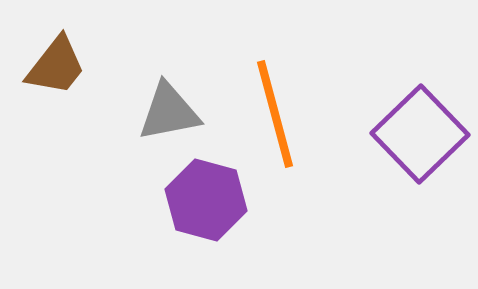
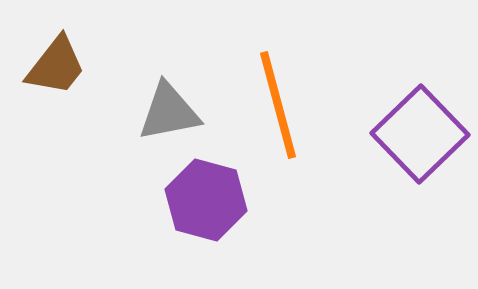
orange line: moved 3 px right, 9 px up
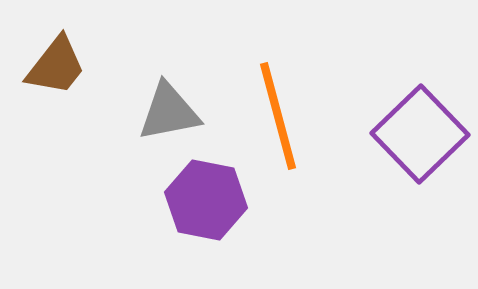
orange line: moved 11 px down
purple hexagon: rotated 4 degrees counterclockwise
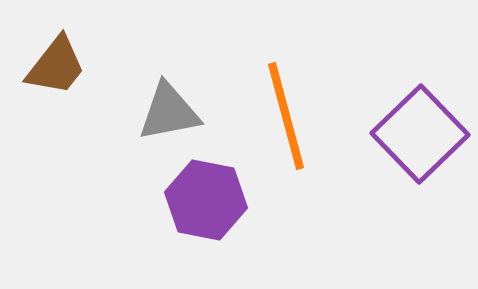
orange line: moved 8 px right
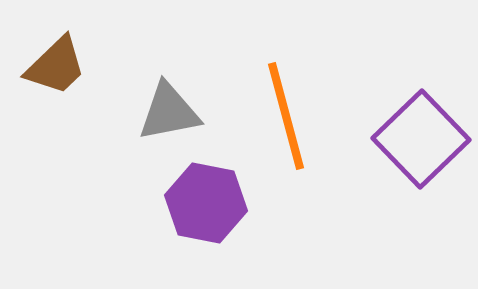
brown trapezoid: rotated 8 degrees clockwise
purple square: moved 1 px right, 5 px down
purple hexagon: moved 3 px down
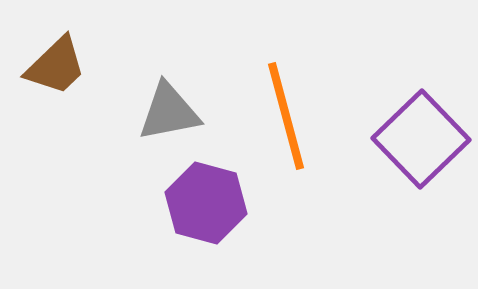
purple hexagon: rotated 4 degrees clockwise
